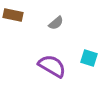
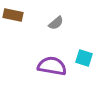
cyan square: moved 5 px left
purple semicircle: rotated 20 degrees counterclockwise
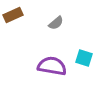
brown rectangle: rotated 36 degrees counterclockwise
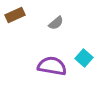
brown rectangle: moved 2 px right
cyan square: rotated 24 degrees clockwise
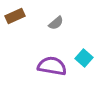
brown rectangle: moved 1 px down
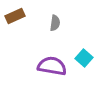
gray semicircle: moved 1 px left; rotated 42 degrees counterclockwise
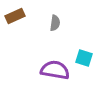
cyan square: rotated 24 degrees counterclockwise
purple semicircle: moved 3 px right, 4 px down
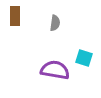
brown rectangle: rotated 66 degrees counterclockwise
